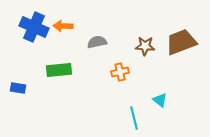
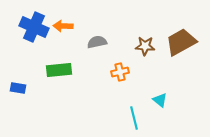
brown trapezoid: rotated 8 degrees counterclockwise
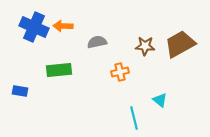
brown trapezoid: moved 1 px left, 2 px down
blue rectangle: moved 2 px right, 3 px down
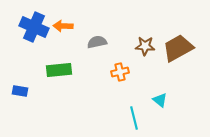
brown trapezoid: moved 2 px left, 4 px down
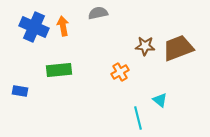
orange arrow: rotated 78 degrees clockwise
gray semicircle: moved 1 px right, 29 px up
brown trapezoid: rotated 8 degrees clockwise
orange cross: rotated 18 degrees counterclockwise
cyan line: moved 4 px right
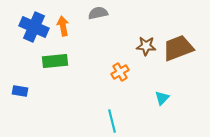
brown star: moved 1 px right
green rectangle: moved 4 px left, 9 px up
cyan triangle: moved 2 px right, 2 px up; rotated 35 degrees clockwise
cyan line: moved 26 px left, 3 px down
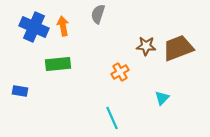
gray semicircle: moved 1 px down; rotated 60 degrees counterclockwise
green rectangle: moved 3 px right, 3 px down
cyan line: moved 3 px up; rotated 10 degrees counterclockwise
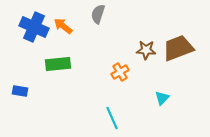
orange arrow: rotated 42 degrees counterclockwise
brown star: moved 4 px down
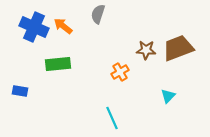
cyan triangle: moved 6 px right, 2 px up
